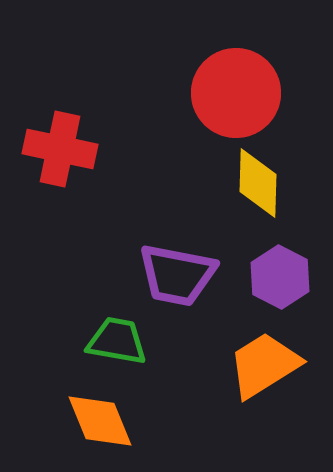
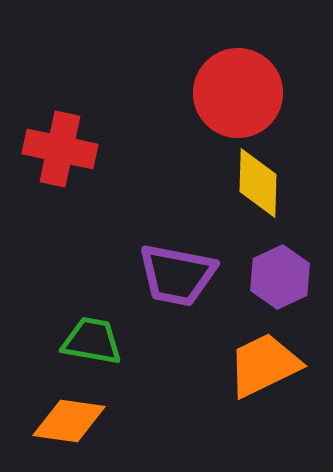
red circle: moved 2 px right
purple hexagon: rotated 8 degrees clockwise
green trapezoid: moved 25 px left
orange trapezoid: rotated 6 degrees clockwise
orange diamond: moved 31 px left; rotated 60 degrees counterclockwise
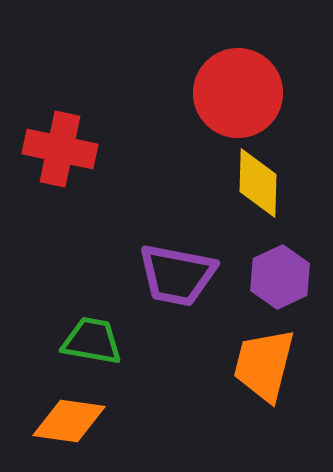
orange trapezoid: rotated 50 degrees counterclockwise
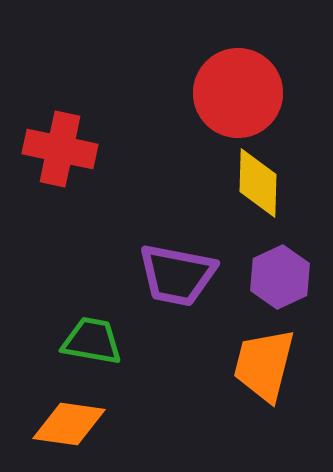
orange diamond: moved 3 px down
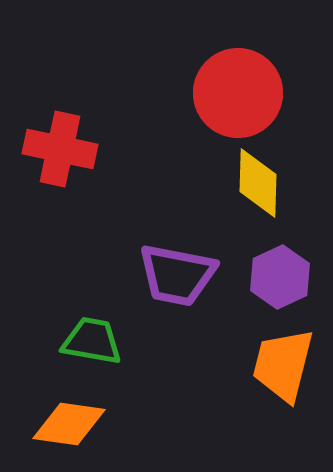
orange trapezoid: moved 19 px right
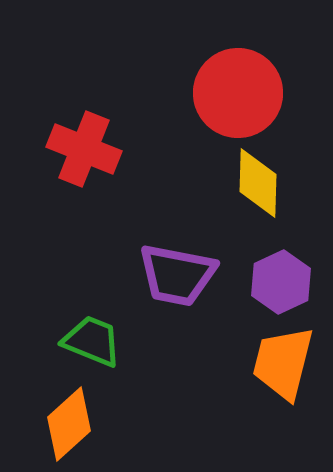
red cross: moved 24 px right; rotated 10 degrees clockwise
purple hexagon: moved 1 px right, 5 px down
green trapezoid: rotated 12 degrees clockwise
orange trapezoid: moved 2 px up
orange diamond: rotated 50 degrees counterclockwise
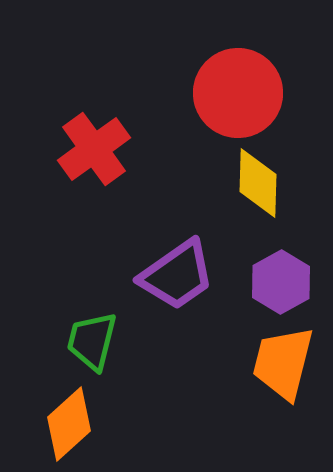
red cross: moved 10 px right; rotated 32 degrees clockwise
purple trapezoid: rotated 46 degrees counterclockwise
purple hexagon: rotated 4 degrees counterclockwise
green trapezoid: rotated 98 degrees counterclockwise
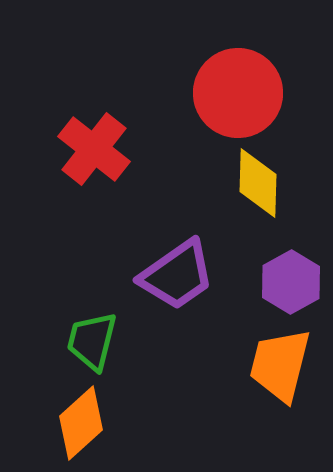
red cross: rotated 16 degrees counterclockwise
purple hexagon: moved 10 px right
orange trapezoid: moved 3 px left, 2 px down
orange diamond: moved 12 px right, 1 px up
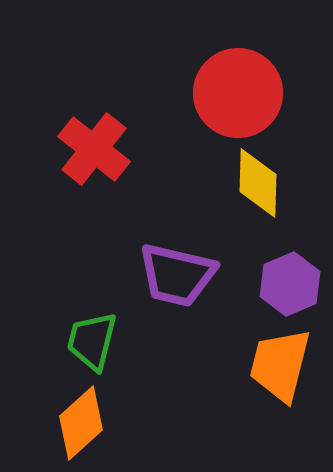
purple trapezoid: rotated 48 degrees clockwise
purple hexagon: moved 1 px left, 2 px down; rotated 6 degrees clockwise
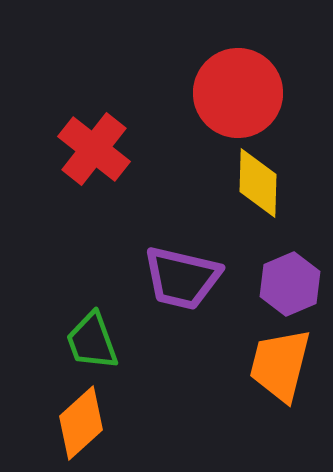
purple trapezoid: moved 5 px right, 3 px down
green trapezoid: rotated 34 degrees counterclockwise
